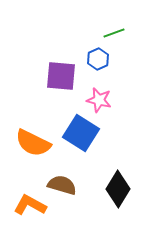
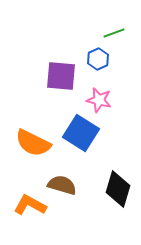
black diamond: rotated 15 degrees counterclockwise
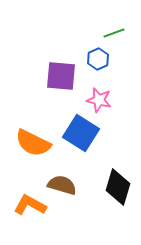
black diamond: moved 2 px up
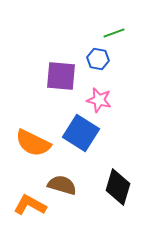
blue hexagon: rotated 25 degrees counterclockwise
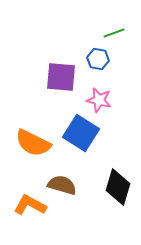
purple square: moved 1 px down
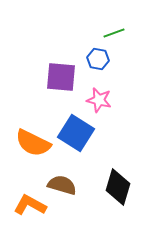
blue square: moved 5 px left
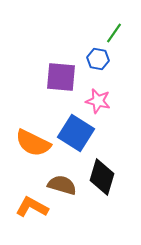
green line: rotated 35 degrees counterclockwise
pink star: moved 1 px left, 1 px down
black diamond: moved 16 px left, 10 px up
orange L-shape: moved 2 px right, 2 px down
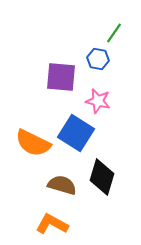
orange L-shape: moved 20 px right, 17 px down
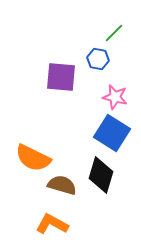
green line: rotated 10 degrees clockwise
pink star: moved 17 px right, 4 px up
blue square: moved 36 px right
orange semicircle: moved 15 px down
black diamond: moved 1 px left, 2 px up
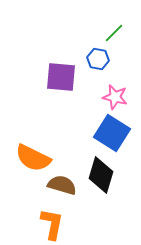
orange L-shape: rotated 72 degrees clockwise
